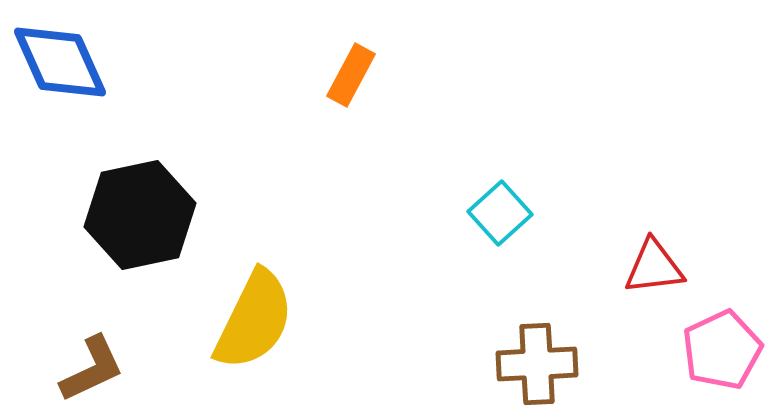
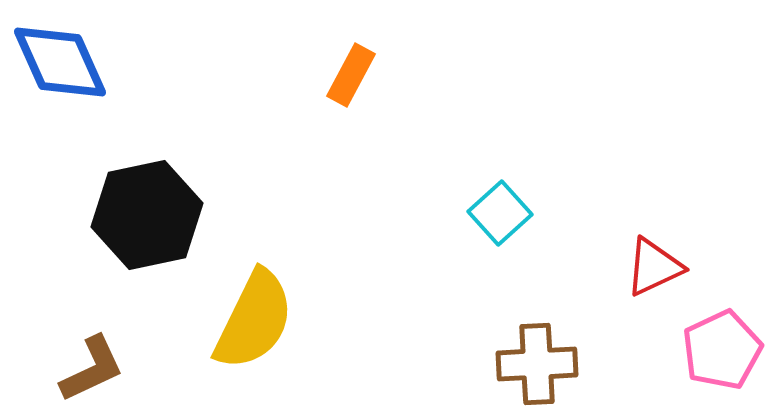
black hexagon: moved 7 px right
red triangle: rotated 18 degrees counterclockwise
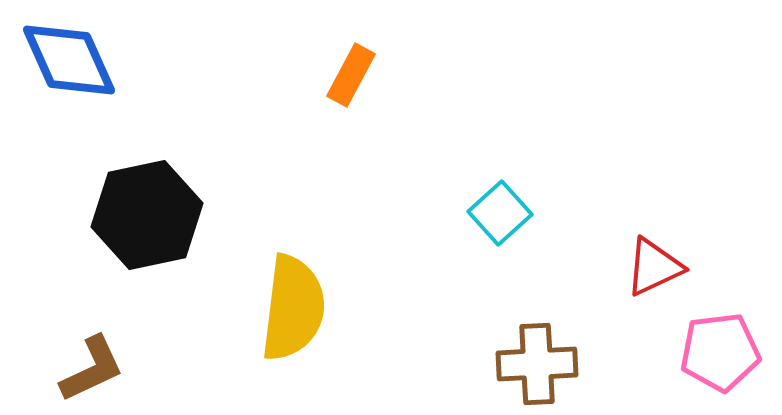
blue diamond: moved 9 px right, 2 px up
yellow semicircle: moved 39 px right, 12 px up; rotated 19 degrees counterclockwise
pink pentagon: moved 2 px left, 2 px down; rotated 18 degrees clockwise
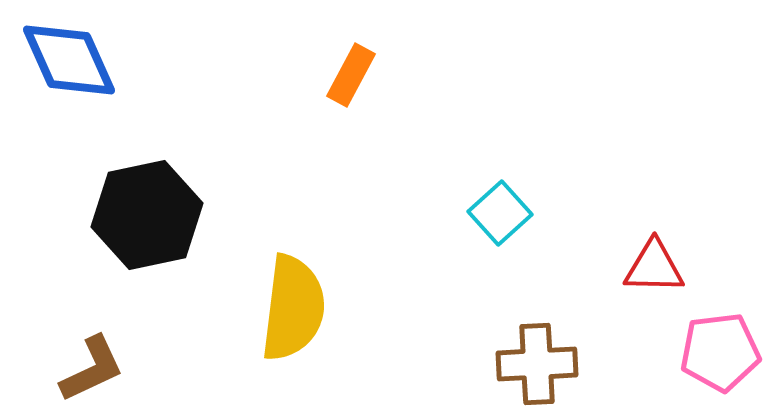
red triangle: rotated 26 degrees clockwise
